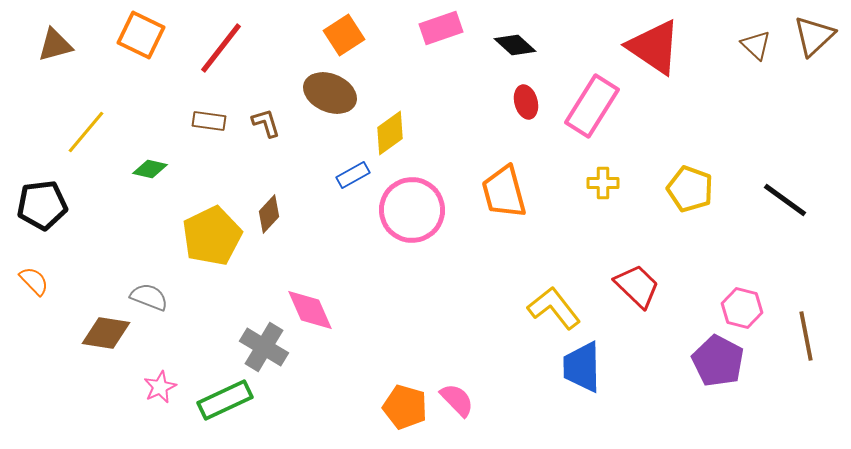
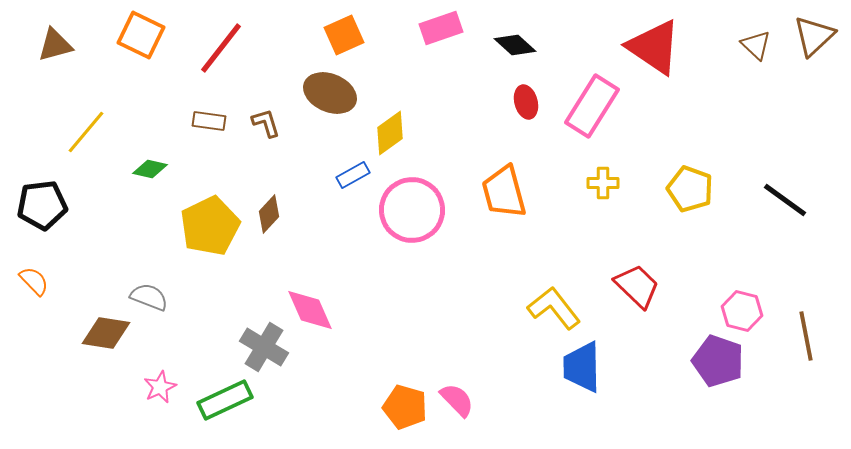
orange square at (344, 35): rotated 9 degrees clockwise
yellow pentagon at (212, 236): moved 2 px left, 10 px up
pink hexagon at (742, 308): moved 3 px down
purple pentagon at (718, 361): rotated 9 degrees counterclockwise
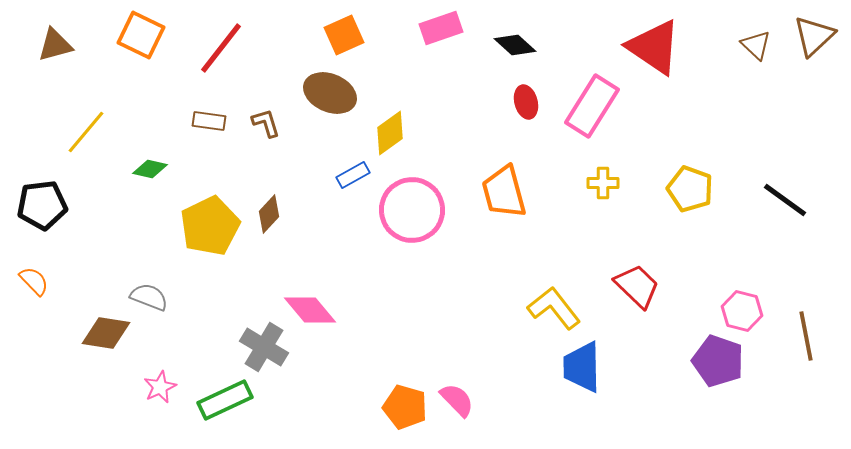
pink diamond at (310, 310): rotated 16 degrees counterclockwise
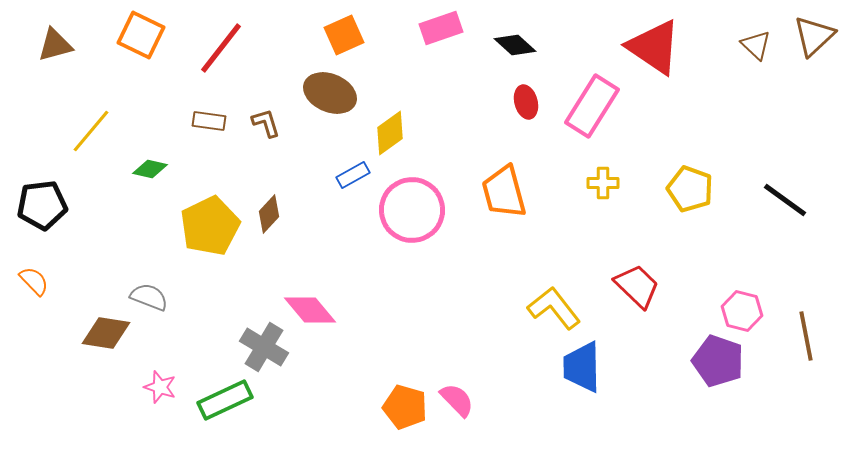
yellow line at (86, 132): moved 5 px right, 1 px up
pink star at (160, 387): rotated 28 degrees counterclockwise
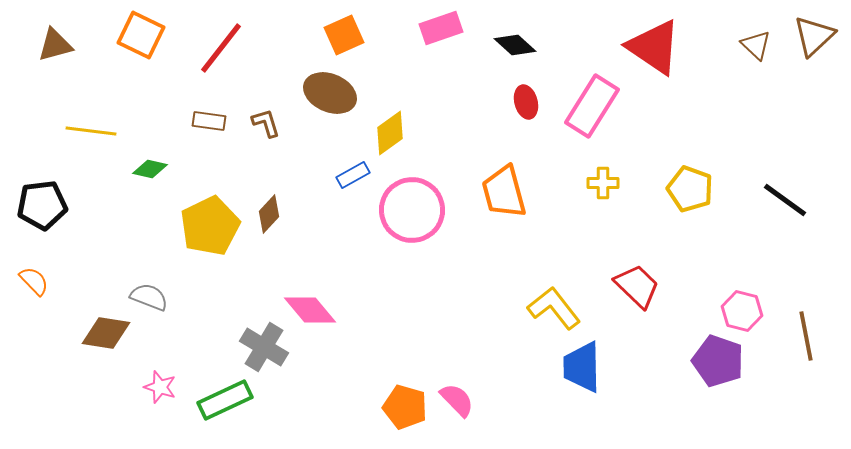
yellow line at (91, 131): rotated 57 degrees clockwise
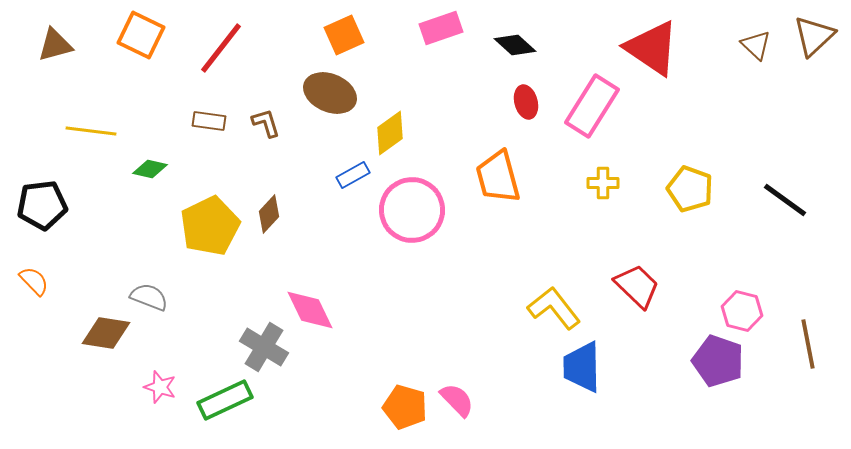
red triangle at (654, 47): moved 2 px left, 1 px down
orange trapezoid at (504, 192): moved 6 px left, 15 px up
pink diamond at (310, 310): rotated 14 degrees clockwise
brown line at (806, 336): moved 2 px right, 8 px down
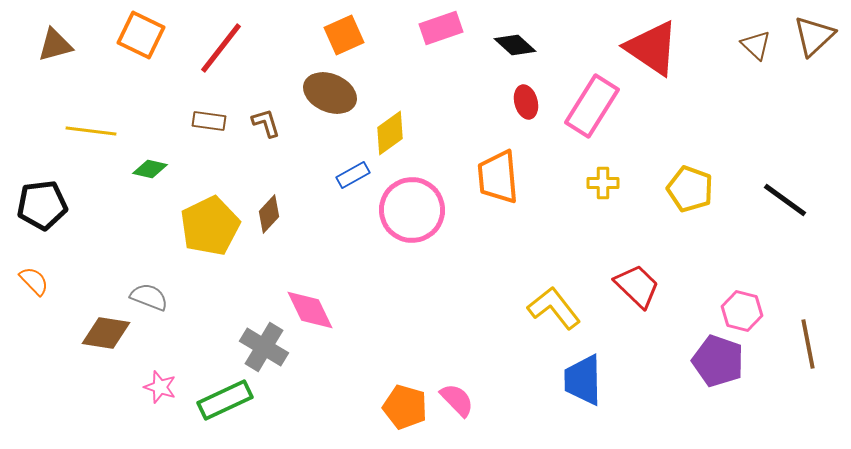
orange trapezoid at (498, 177): rotated 10 degrees clockwise
blue trapezoid at (582, 367): moved 1 px right, 13 px down
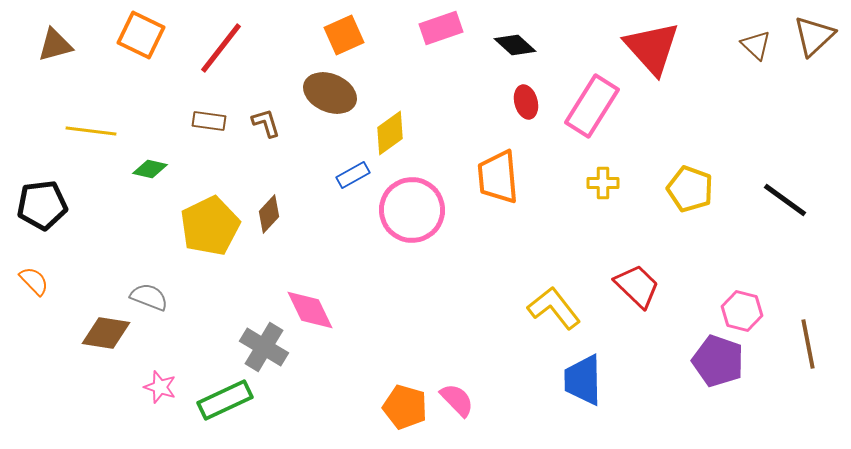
red triangle at (652, 48): rotated 14 degrees clockwise
